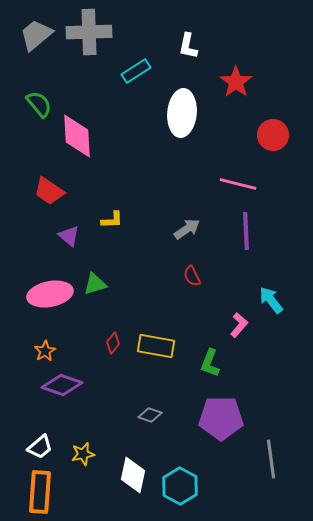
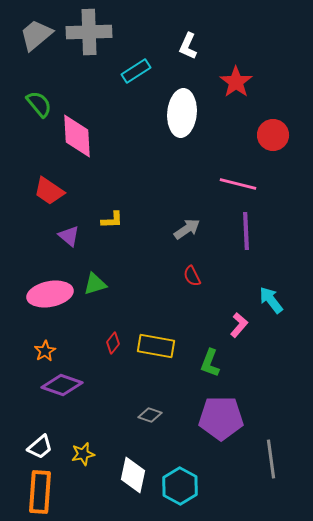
white L-shape: rotated 12 degrees clockwise
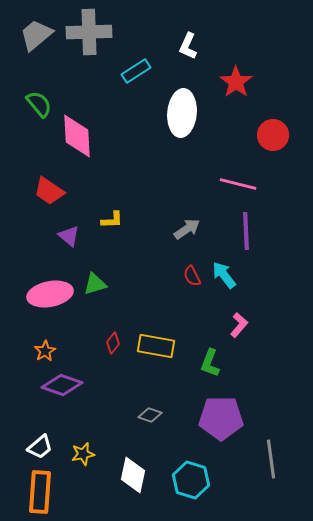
cyan arrow: moved 47 px left, 25 px up
cyan hexagon: moved 11 px right, 6 px up; rotated 12 degrees counterclockwise
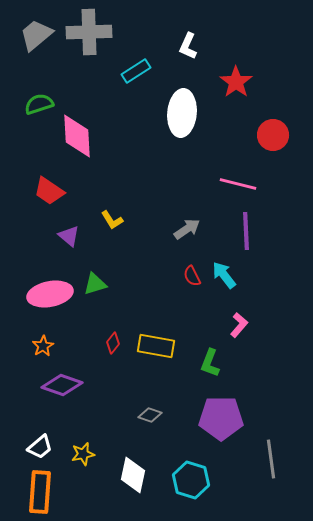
green semicircle: rotated 68 degrees counterclockwise
yellow L-shape: rotated 60 degrees clockwise
orange star: moved 2 px left, 5 px up
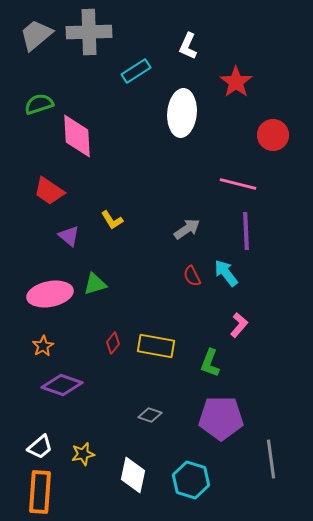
cyan arrow: moved 2 px right, 2 px up
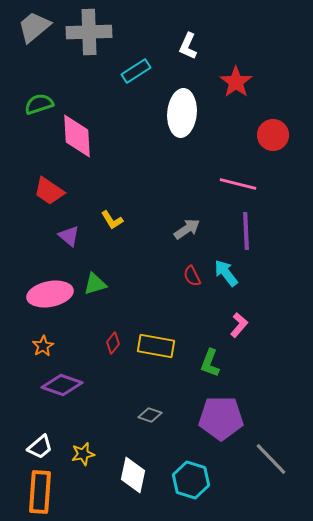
gray trapezoid: moved 2 px left, 8 px up
gray line: rotated 36 degrees counterclockwise
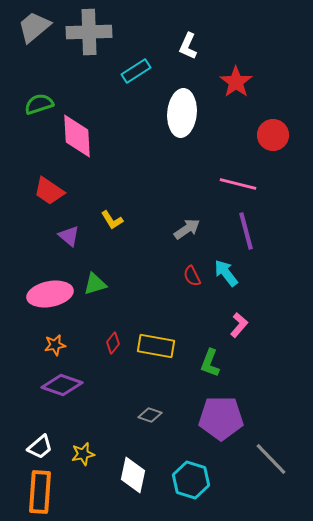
purple line: rotated 12 degrees counterclockwise
orange star: moved 12 px right, 1 px up; rotated 20 degrees clockwise
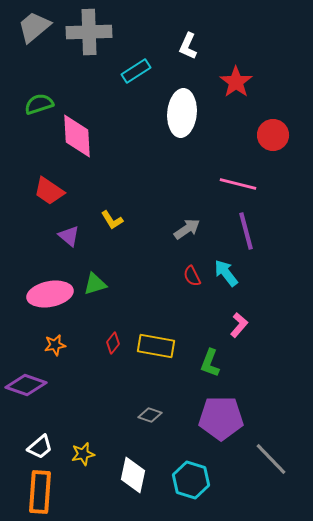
purple diamond: moved 36 px left
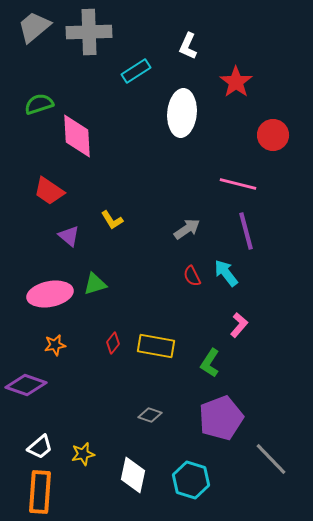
green L-shape: rotated 12 degrees clockwise
purple pentagon: rotated 21 degrees counterclockwise
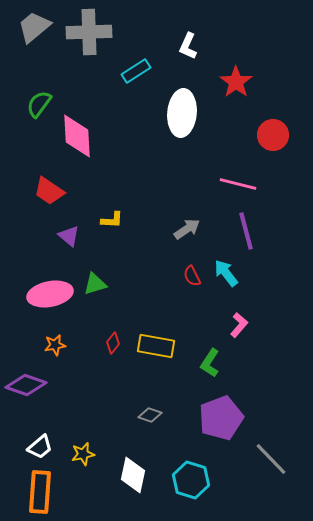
green semicircle: rotated 36 degrees counterclockwise
yellow L-shape: rotated 55 degrees counterclockwise
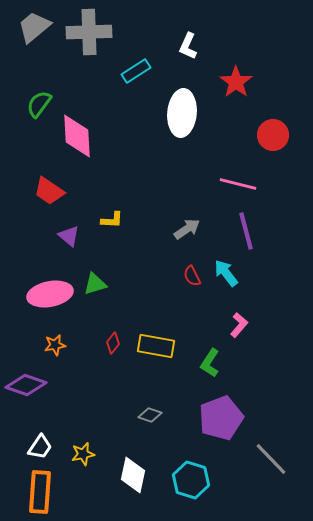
white trapezoid: rotated 16 degrees counterclockwise
